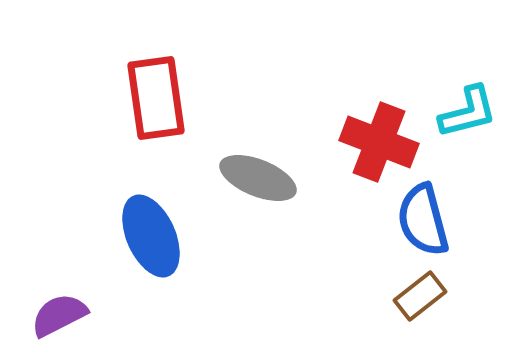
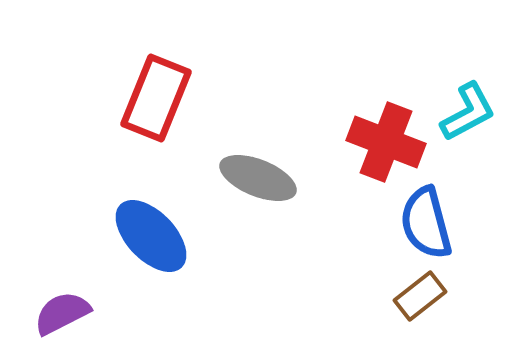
red rectangle: rotated 30 degrees clockwise
cyan L-shape: rotated 14 degrees counterclockwise
red cross: moved 7 px right
blue semicircle: moved 3 px right, 3 px down
blue ellipse: rotated 20 degrees counterclockwise
purple semicircle: moved 3 px right, 2 px up
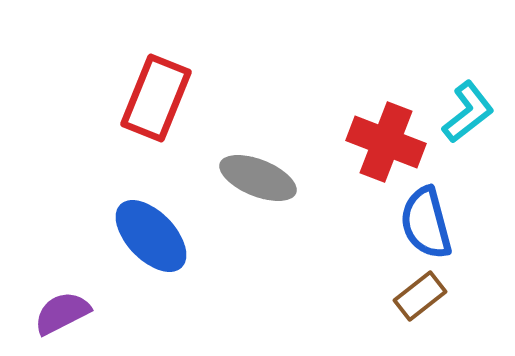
cyan L-shape: rotated 10 degrees counterclockwise
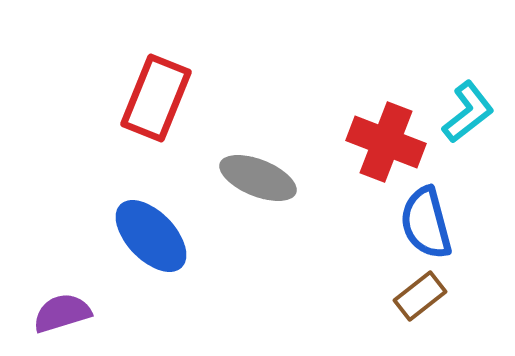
purple semicircle: rotated 10 degrees clockwise
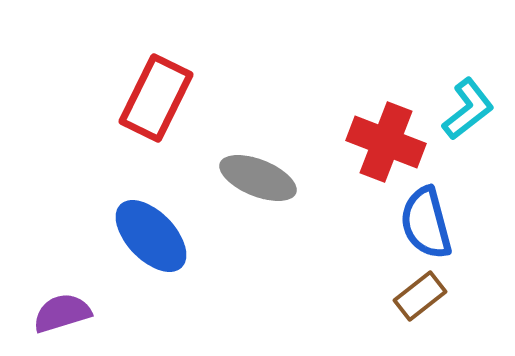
red rectangle: rotated 4 degrees clockwise
cyan L-shape: moved 3 px up
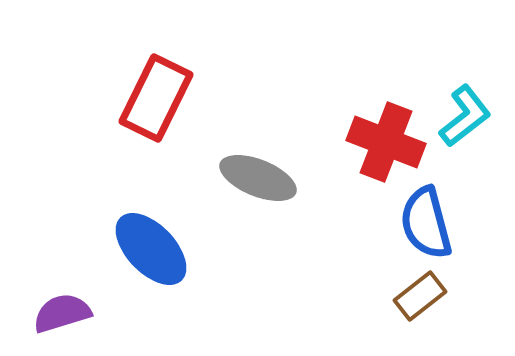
cyan L-shape: moved 3 px left, 7 px down
blue ellipse: moved 13 px down
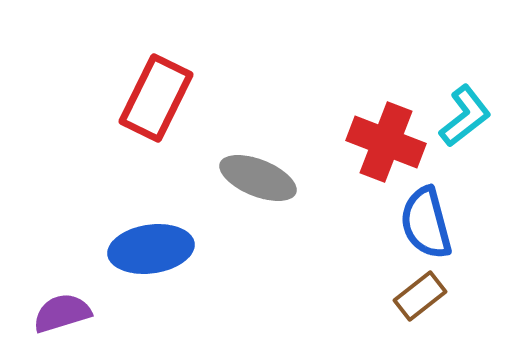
blue ellipse: rotated 54 degrees counterclockwise
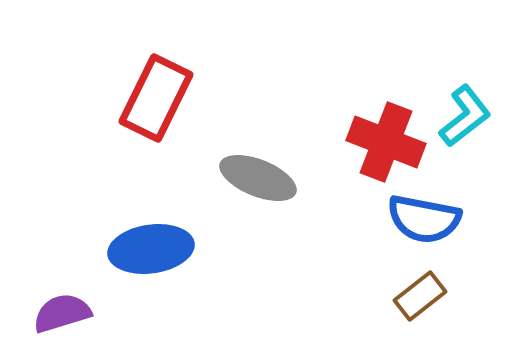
blue semicircle: moved 2 px left, 4 px up; rotated 64 degrees counterclockwise
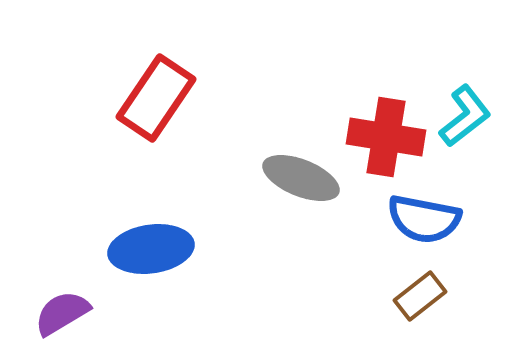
red rectangle: rotated 8 degrees clockwise
red cross: moved 5 px up; rotated 12 degrees counterclockwise
gray ellipse: moved 43 px right
purple semicircle: rotated 14 degrees counterclockwise
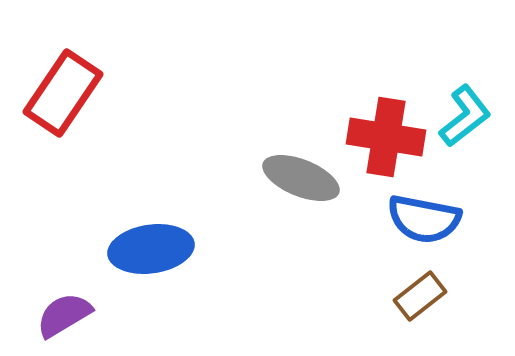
red rectangle: moved 93 px left, 5 px up
purple semicircle: moved 2 px right, 2 px down
